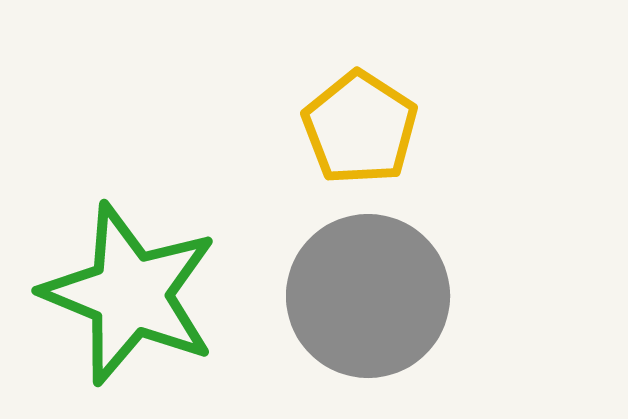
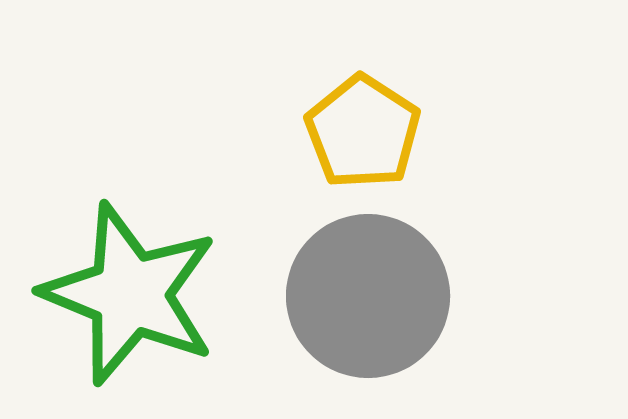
yellow pentagon: moved 3 px right, 4 px down
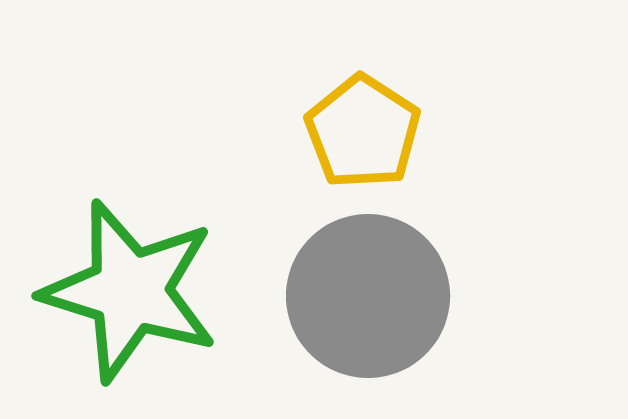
green star: moved 3 px up; rotated 5 degrees counterclockwise
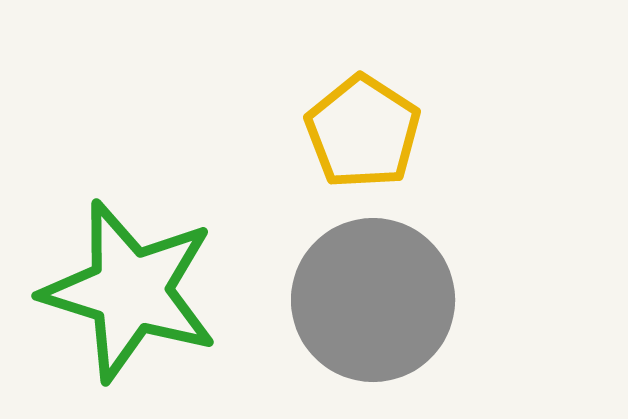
gray circle: moved 5 px right, 4 px down
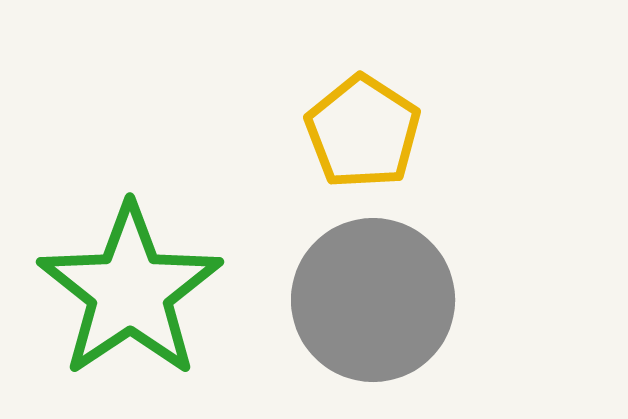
green star: rotated 21 degrees clockwise
